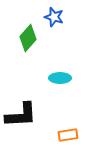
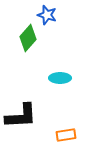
blue star: moved 7 px left, 2 px up
black L-shape: moved 1 px down
orange rectangle: moved 2 px left
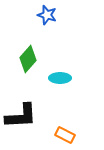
green diamond: moved 21 px down
orange rectangle: moved 1 px left; rotated 36 degrees clockwise
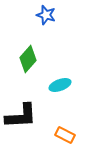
blue star: moved 1 px left
cyan ellipse: moved 7 px down; rotated 20 degrees counterclockwise
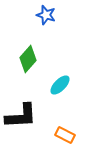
cyan ellipse: rotated 25 degrees counterclockwise
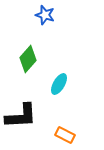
blue star: moved 1 px left
cyan ellipse: moved 1 px left, 1 px up; rotated 15 degrees counterclockwise
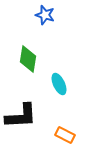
green diamond: rotated 32 degrees counterclockwise
cyan ellipse: rotated 55 degrees counterclockwise
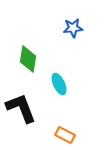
blue star: moved 28 px right, 13 px down; rotated 24 degrees counterclockwise
black L-shape: moved 8 px up; rotated 108 degrees counterclockwise
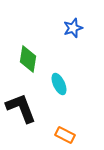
blue star: rotated 12 degrees counterclockwise
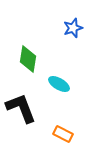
cyan ellipse: rotated 35 degrees counterclockwise
orange rectangle: moved 2 px left, 1 px up
